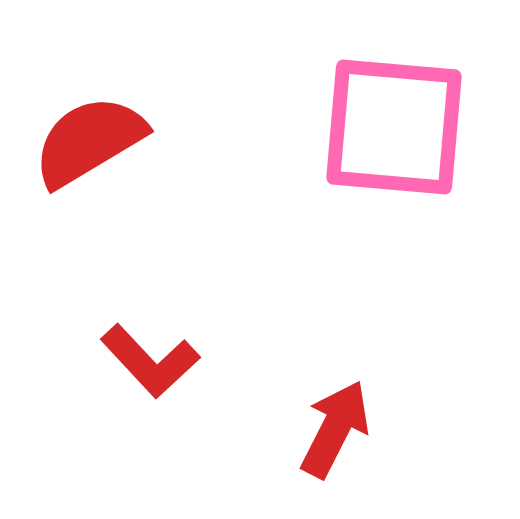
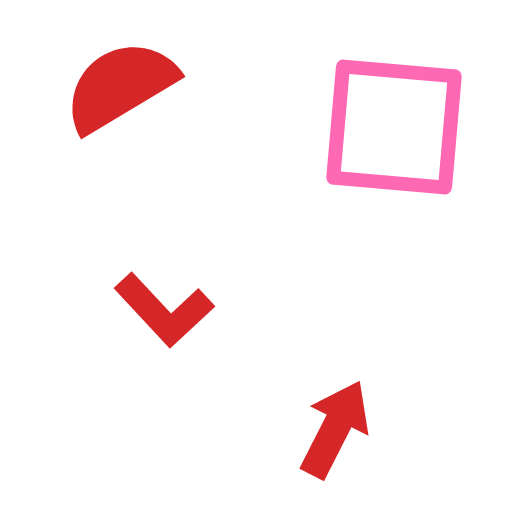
red semicircle: moved 31 px right, 55 px up
red L-shape: moved 14 px right, 51 px up
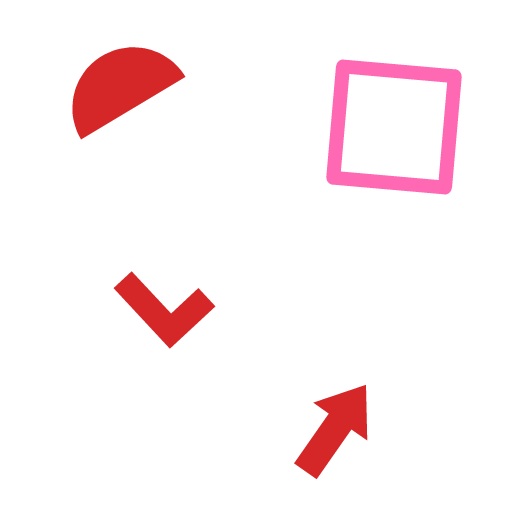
red arrow: rotated 8 degrees clockwise
